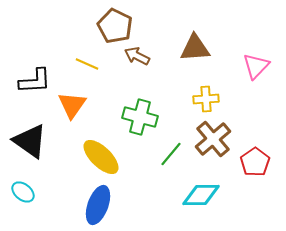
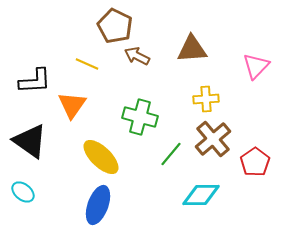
brown triangle: moved 3 px left, 1 px down
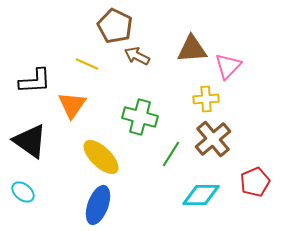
pink triangle: moved 28 px left
green line: rotated 8 degrees counterclockwise
red pentagon: moved 20 px down; rotated 12 degrees clockwise
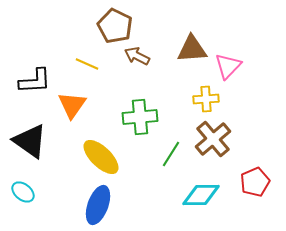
green cross: rotated 20 degrees counterclockwise
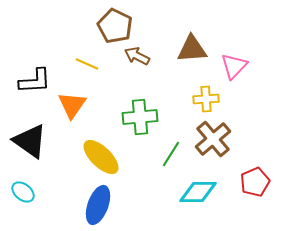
pink triangle: moved 6 px right
cyan diamond: moved 3 px left, 3 px up
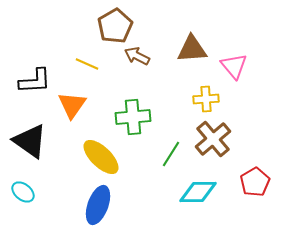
brown pentagon: rotated 16 degrees clockwise
pink triangle: rotated 24 degrees counterclockwise
green cross: moved 7 px left
red pentagon: rotated 8 degrees counterclockwise
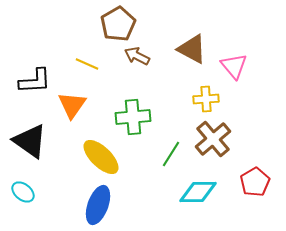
brown pentagon: moved 3 px right, 2 px up
brown triangle: rotated 32 degrees clockwise
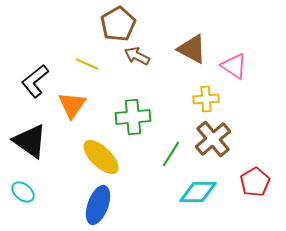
pink triangle: rotated 16 degrees counterclockwise
black L-shape: rotated 144 degrees clockwise
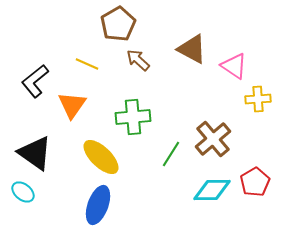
brown arrow: moved 1 px right, 4 px down; rotated 15 degrees clockwise
yellow cross: moved 52 px right
black triangle: moved 5 px right, 12 px down
cyan diamond: moved 14 px right, 2 px up
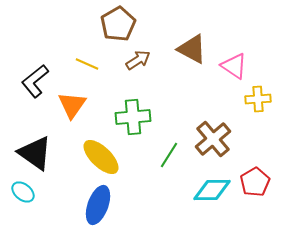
brown arrow: rotated 105 degrees clockwise
green line: moved 2 px left, 1 px down
